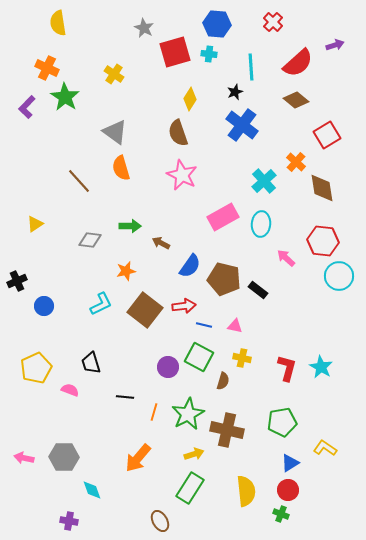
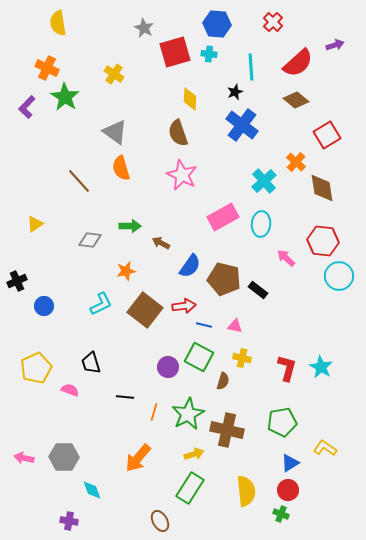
yellow diamond at (190, 99): rotated 30 degrees counterclockwise
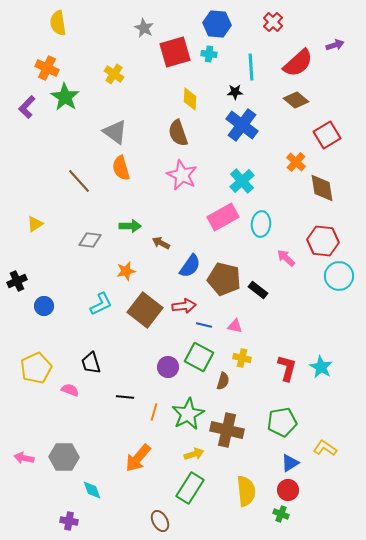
black star at (235, 92): rotated 21 degrees clockwise
cyan cross at (264, 181): moved 22 px left
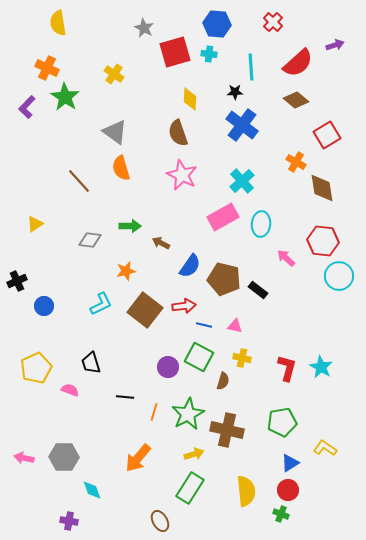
orange cross at (296, 162): rotated 12 degrees counterclockwise
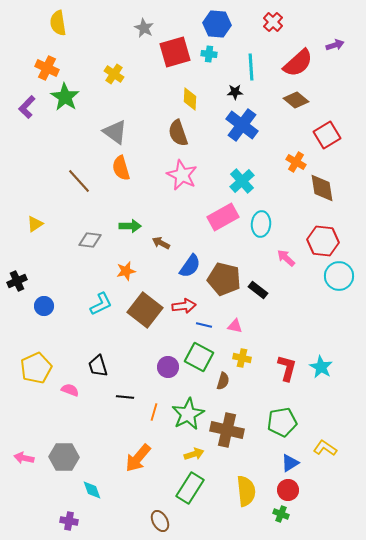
black trapezoid at (91, 363): moved 7 px right, 3 px down
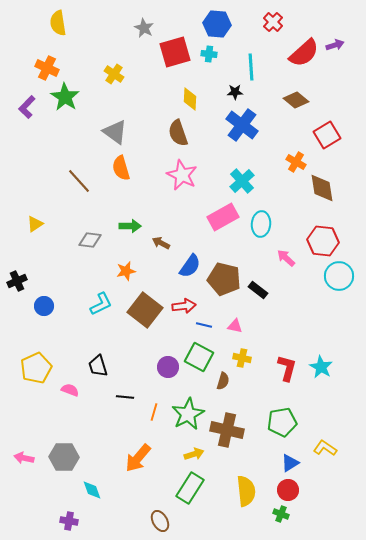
red semicircle at (298, 63): moved 6 px right, 10 px up
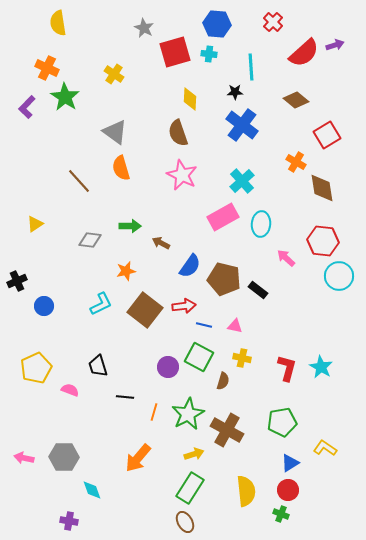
brown cross at (227, 430): rotated 16 degrees clockwise
brown ellipse at (160, 521): moved 25 px right, 1 px down
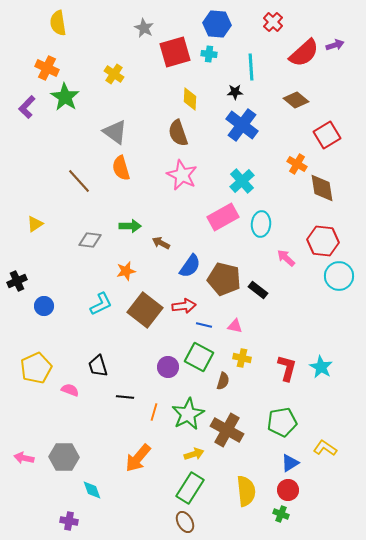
orange cross at (296, 162): moved 1 px right, 2 px down
